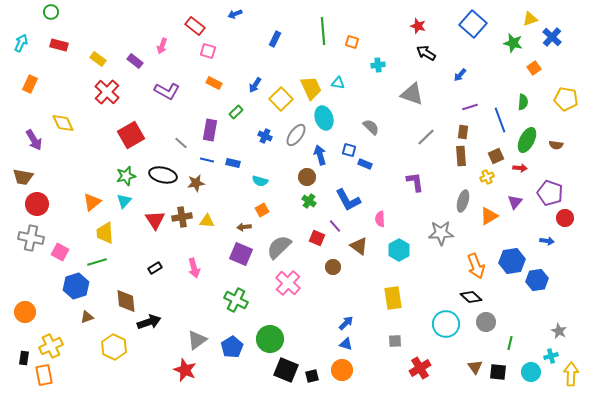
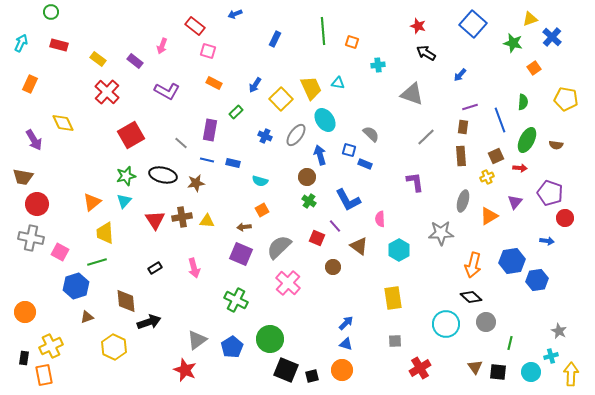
cyan ellipse at (324, 118): moved 1 px right, 2 px down; rotated 15 degrees counterclockwise
gray semicircle at (371, 127): moved 7 px down
brown rectangle at (463, 132): moved 5 px up
orange arrow at (476, 266): moved 3 px left, 1 px up; rotated 35 degrees clockwise
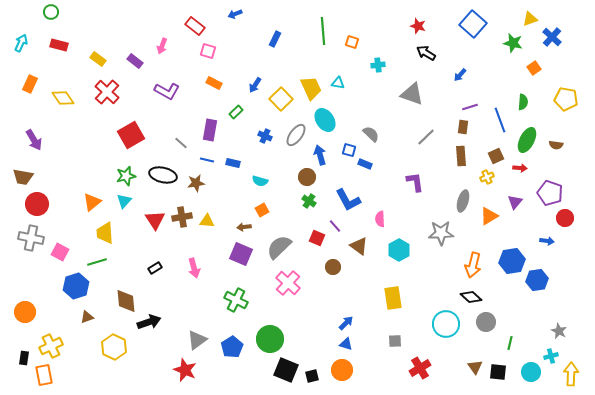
yellow diamond at (63, 123): moved 25 px up; rotated 10 degrees counterclockwise
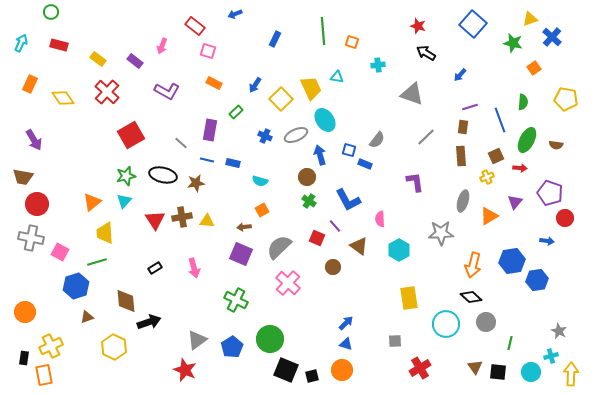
cyan triangle at (338, 83): moved 1 px left, 6 px up
gray semicircle at (371, 134): moved 6 px right, 6 px down; rotated 84 degrees clockwise
gray ellipse at (296, 135): rotated 30 degrees clockwise
yellow rectangle at (393, 298): moved 16 px right
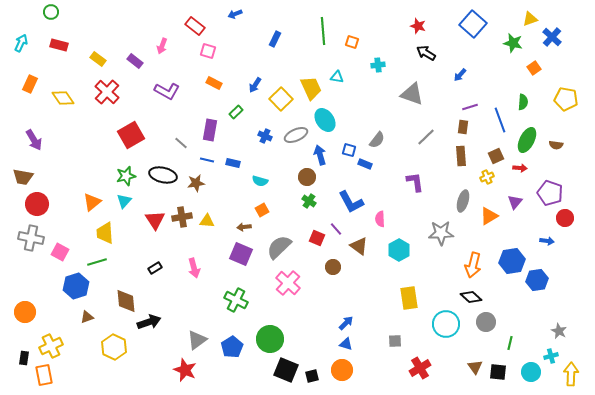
blue L-shape at (348, 200): moved 3 px right, 2 px down
purple line at (335, 226): moved 1 px right, 3 px down
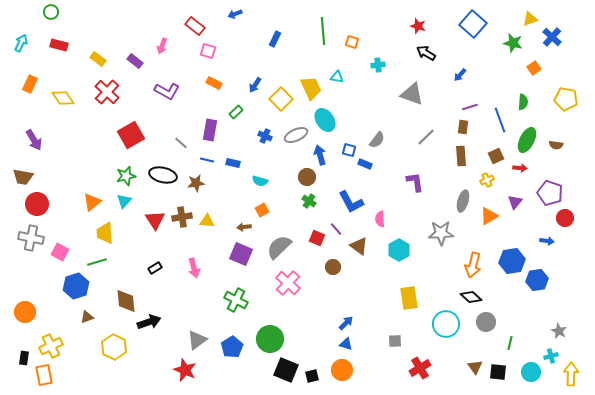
yellow cross at (487, 177): moved 3 px down
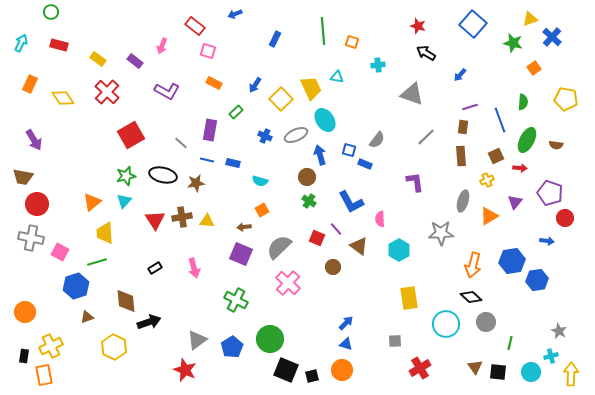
black rectangle at (24, 358): moved 2 px up
